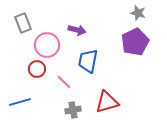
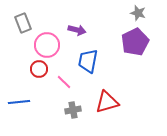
red circle: moved 2 px right
blue line: moved 1 px left; rotated 10 degrees clockwise
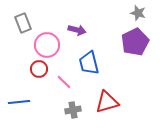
blue trapezoid: moved 1 px right, 2 px down; rotated 25 degrees counterclockwise
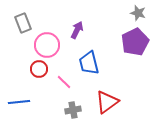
purple arrow: rotated 78 degrees counterclockwise
red triangle: rotated 20 degrees counterclockwise
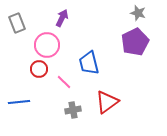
gray rectangle: moved 6 px left
purple arrow: moved 15 px left, 12 px up
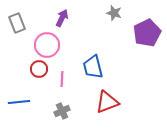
gray star: moved 24 px left
purple pentagon: moved 12 px right, 9 px up
blue trapezoid: moved 4 px right, 4 px down
pink line: moved 2 px left, 3 px up; rotated 49 degrees clockwise
red triangle: rotated 15 degrees clockwise
gray cross: moved 11 px left, 1 px down; rotated 14 degrees counterclockwise
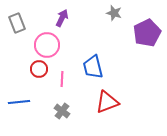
gray cross: rotated 28 degrees counterclockwise
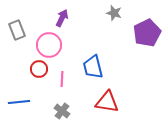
gray rectangle: moved 7 px down
pink circle: moved 2 px right
red triangle: rotated 30 degrees clockwise
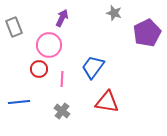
gray rectangle: moved 3 px left, 3 px up
blue trapezoid: rotated 50 degrees clockwise
